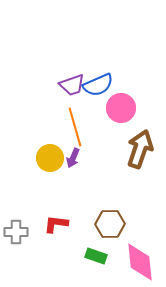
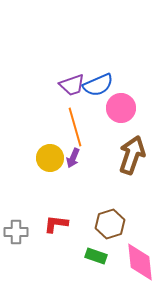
brown arrow: moved 8 px left, 6 px down
brown hexagon: rotated 16 degrees counterclockwise
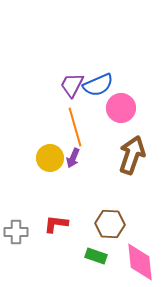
purple trapezoid: rotated 136 degrees clockwise
brown hexagon: rotated 20 degrees clockwise
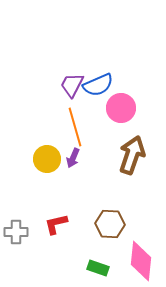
yellow circle: moved 3 px left, 1 px down
red L-shape: rotated 20 degrees counterclockwise
green rectangle: moved 2 px right, 12 px down
pink diamond: moved 1 px right, 1 px up; rotated 12 degrees clockwise
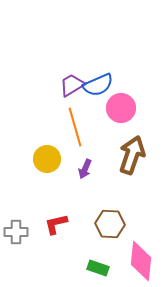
purple trapezoid: rotated 32 degrees clockwise
purple arrow: moved 12 px right, 11 px down
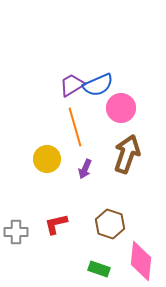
brown arrow: moved 5 px left, 1 px up
brown hexagon: rotated 16 degrees clockwise
green rectangle: moved 1 px right, 1 px down
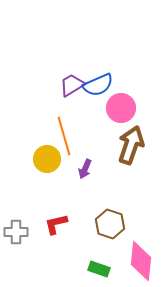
orange line: moved 11 px left, 9 px down
brown arrow: moved 4 px right, 9 px up
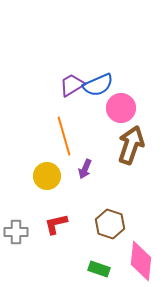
yellow circle: moved 17 px down
